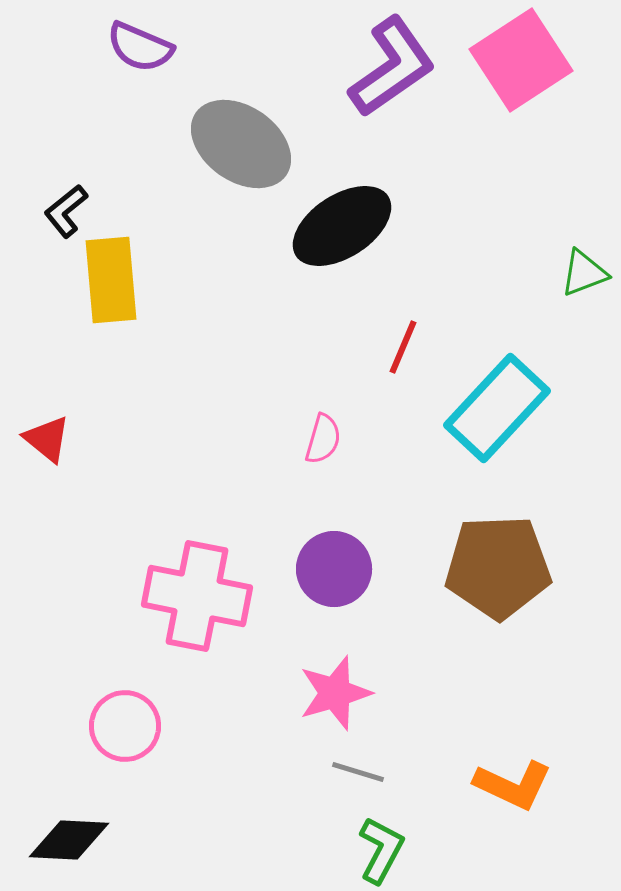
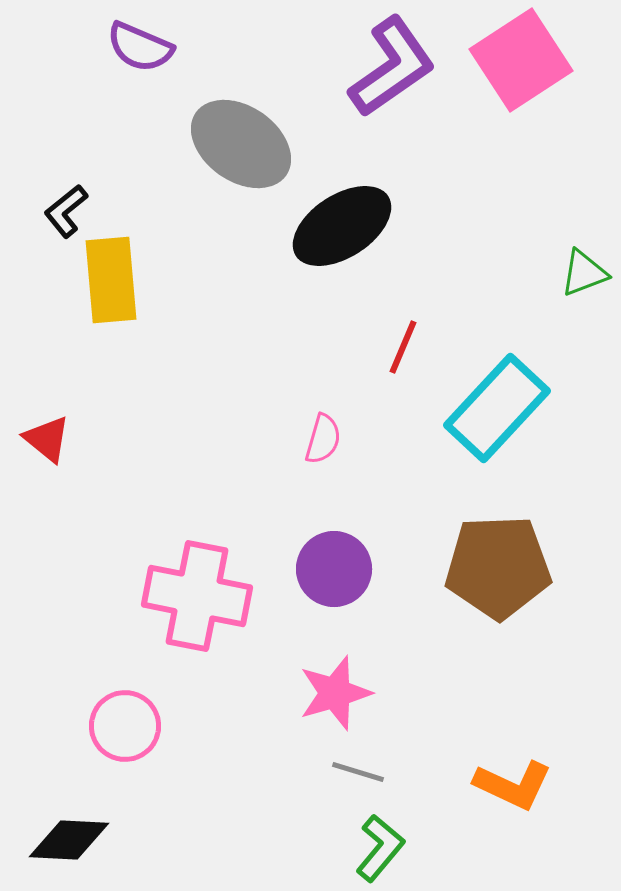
green L-shape: moved 1 px left, 2 px up; rotated 12 degrees clockwise
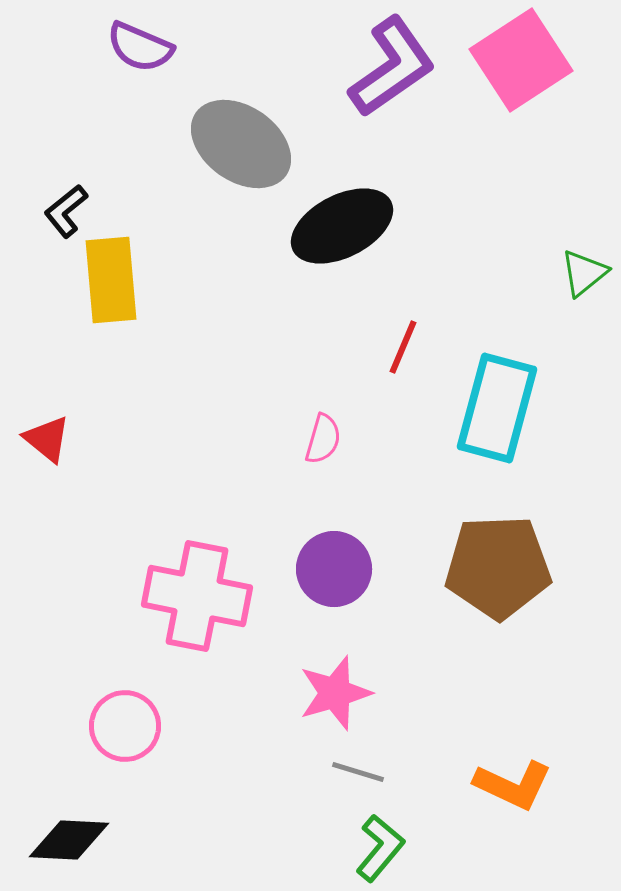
black ellipse: rotated 6 degrees clockwise
green triangle: rotated 18 degrees counterclockwise
cyan rectangle: rotated 28 degrees counterclockwise
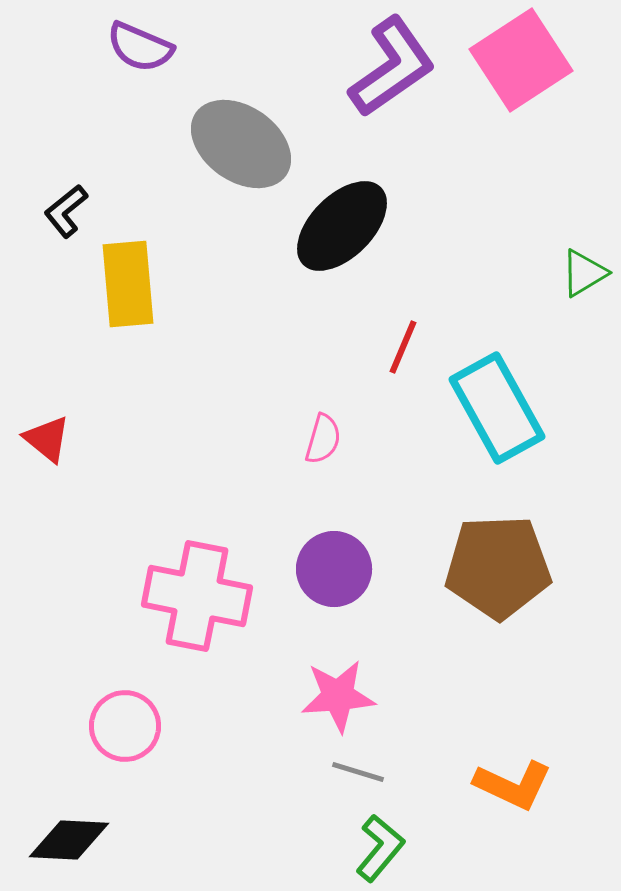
black ellipse: rotated 18 degrees counterclockwise
green triangle: rotated 8 degrees clockwise
yellow rectangle: moved 17 px right, 4 px down
cyan rectangle: rotated 44 degrees counterclockwise
pink star: moved 3 px right, 3 px down; rotated 12 degrees clockwise
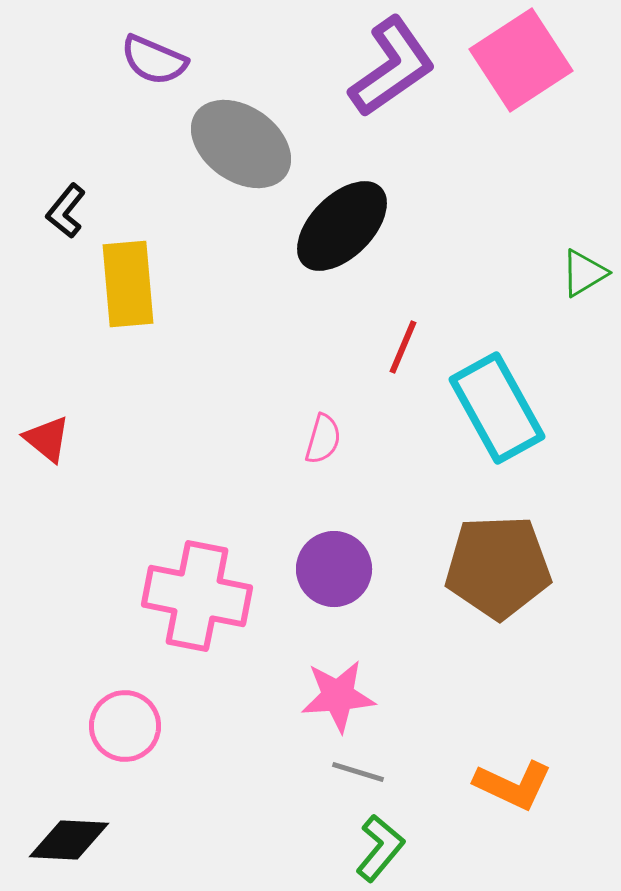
purple semicircle: moved 14 px right, 13 px down
black L-shape: rotated 12 degrees counterclockwise
